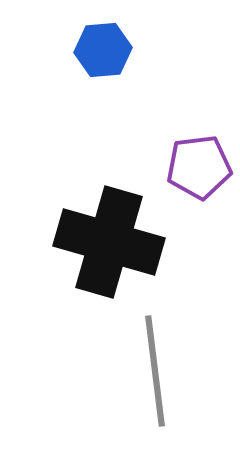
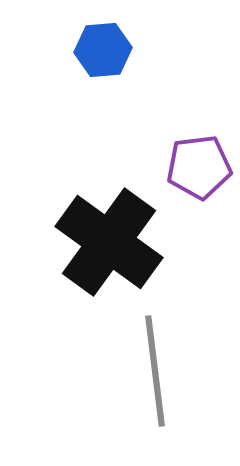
black cross: rotated 20 degrees clockwise
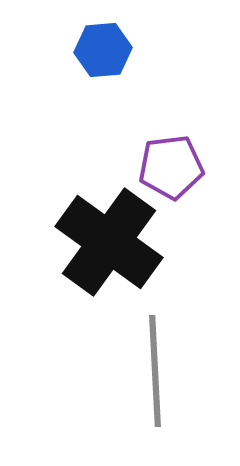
purple pentagon: moved 28 px left
gray line: rotated 4 degrees clockwise
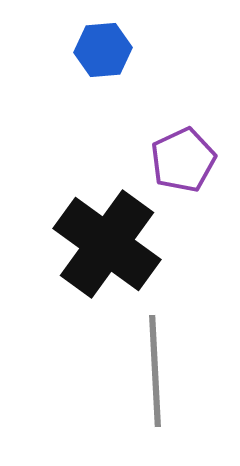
purple pentagon: moved 12 px right, 7 px up; rotated 18 degrees counterclockwise
black cross: moved 2 px left, 2 px down
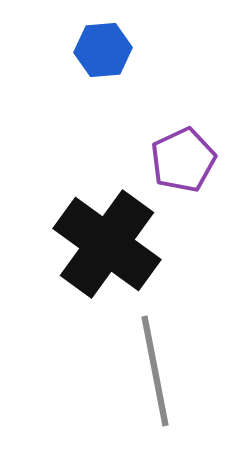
gray line: rotated 8 degrees counterclockwise
